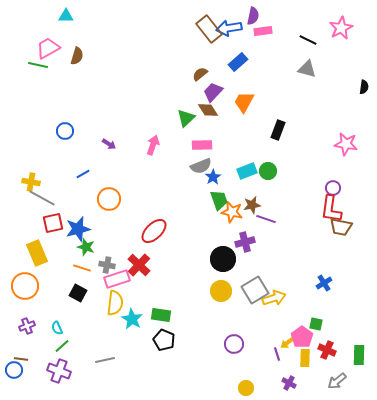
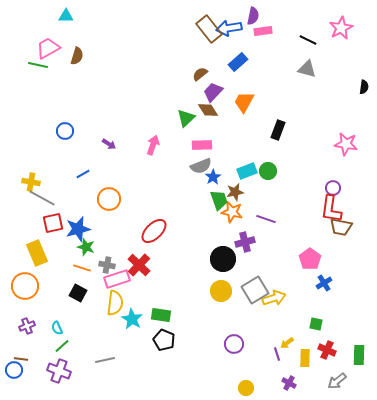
brown star at (252, 205): moved 17 px left, 13 px up
pink pentagon at (302, 337): moved 8 px right, 78 px up
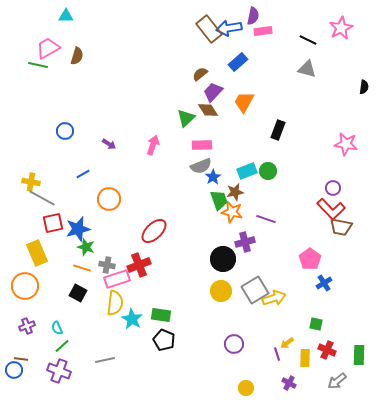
red L-shape at (331, 209): rotated 52 degrees counterclockwise
red cross at (139, 265): rotated 25 degrees clockwise
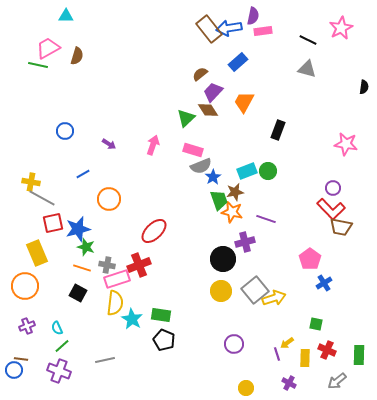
pink rectangle at (202, 145): moved 9 px left, 5 px down; rotated 18 degrees clockwise
gray square at (255, 290): rotated 8 degrees counterclockwise
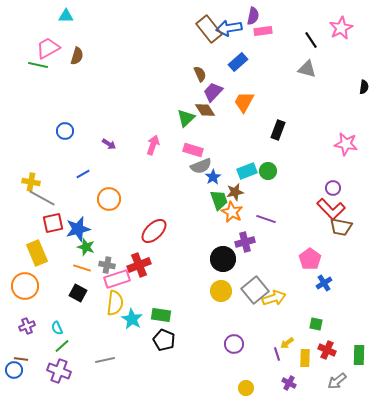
black line at (308, 40): moved 3 px right; rotated 30 degrees clockwise
brown semicircle at (200, 74): rotated 105 degrees clockwise
brown diamond at (208, 110): moved 3 px left
orange star at (232, 212): rotated 15 degrees clockwise
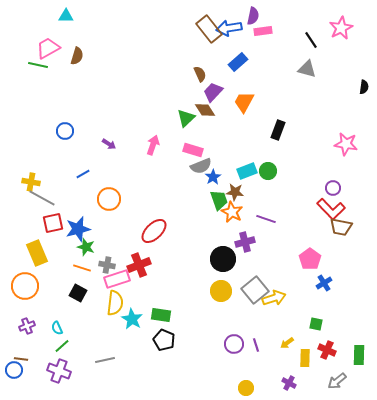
brown star at (235, 192): rotated 18 degrees clockwise
purple line at (277, 354): moved 21 px left, 9 px up
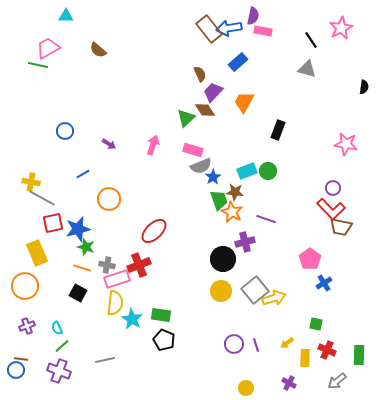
pink rectangle at (263, 31): rotated 18 degrees clockwise
brown semicircle at (77, 56): moved 21 px right, 6 px up; rotated 114 degrees clockwise
blue circle at (14, 370): moved 2 px right
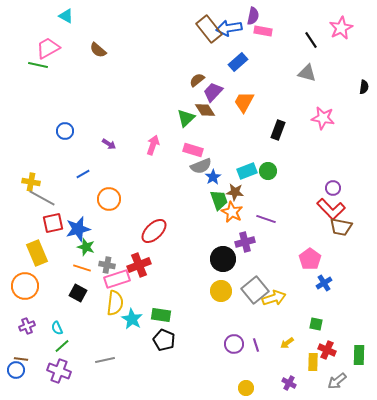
cyan triangle at (66, 16): rotated 28 degrees clockwise
gray triangle at (307, 69): moved 4 px down
brown semicircle at (200, 74): moved 3 px left, 6 px down; rotated 105 degrees counterclockwise
pink star at (346, 144): moved 23 px left, 26 px up
yellow rectangle at (305, 358): moved 8 px right, 4 px down
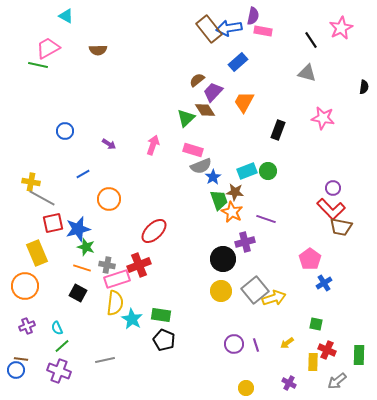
brown semicircle at (98, 50): rotated 42 degrees counterclockwise
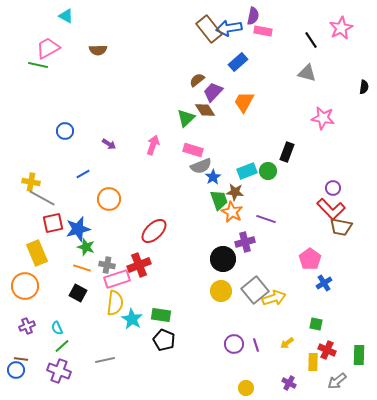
black rectangle at (278, 130): moved 9 px right, 22 px down
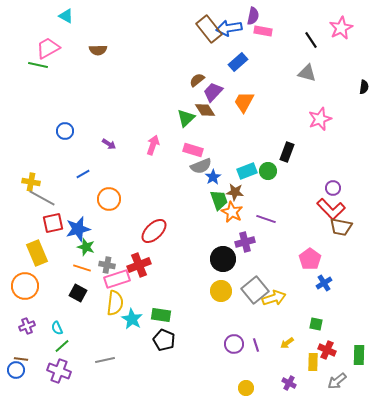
pink star at (323, 118): moved 3 px left, 1 px down; rotated 30 degrees counterclockwise
